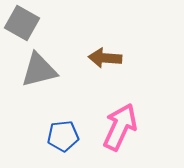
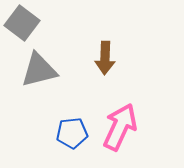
gray square: rotated 8 degrees clockwise
brown arrow: rotated 92 degrees counterclockwise
blue pentagon: moved 9 px right, 3 px up
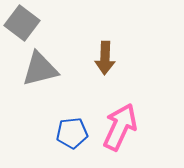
gray triangle: moved 1 px right, 1 px up
